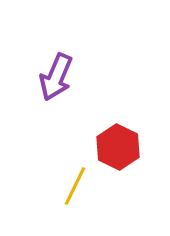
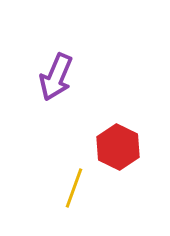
yellow line: moved 1 px left, 2 px down; rotated 6 degrees counterclockwise
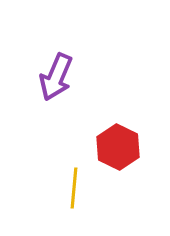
yellow line: rotated 15 degrees counterclockwise
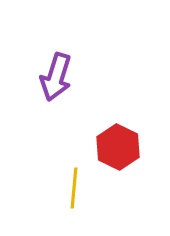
purple arrow: rotated 6 degrees counterclockwise
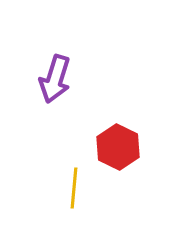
purple arrow: moved 1 px left, 2 px down
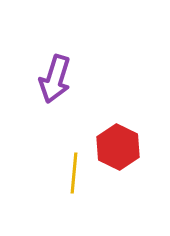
yellow line: moved 15 px up
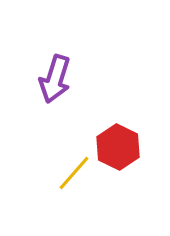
yellow line: rotated 36 degrees clockwise
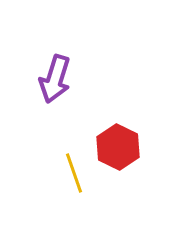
yellow line: rotated 60 degrees counterclockwise
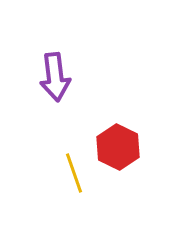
purple arrow: moved 2 px up; rotated 24 degrees counterclockwise
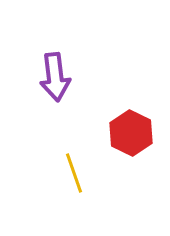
red hexagon: moved 13 px right, 14 px up
